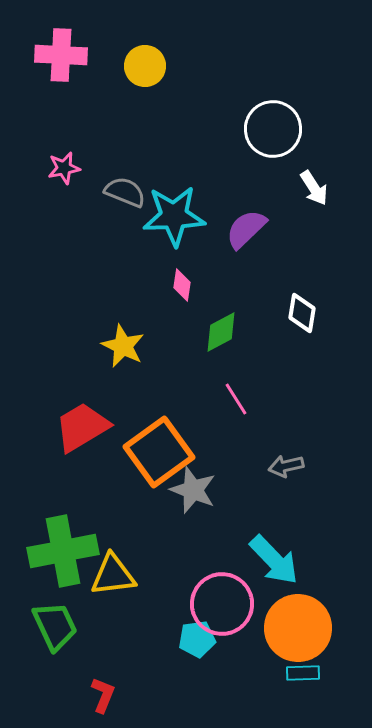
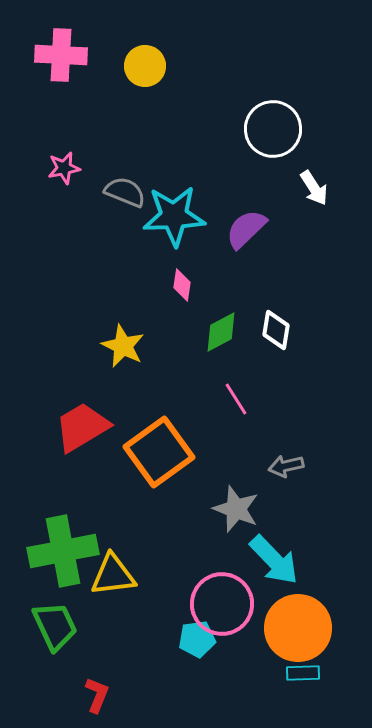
white diamond: moved 26 px left, 17 px down
gray star: moved 43 px right, 19 px down
red L-shape: moved 6 px left
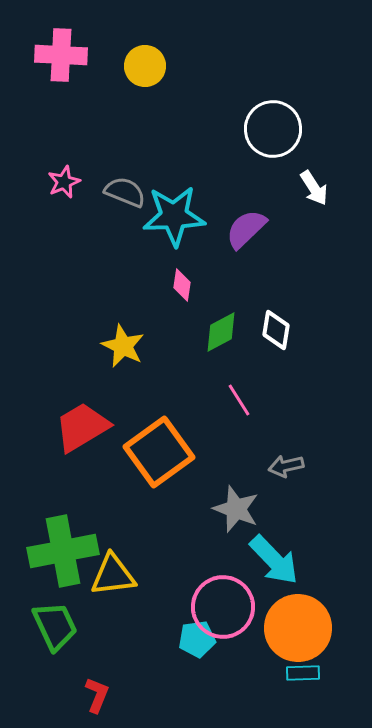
pink star: moved 14 px down; rotated 12 degrees counterclockwise
pink line: moved 3 px right, 1 px down
pink circle: moved 1 px right, 3 px down
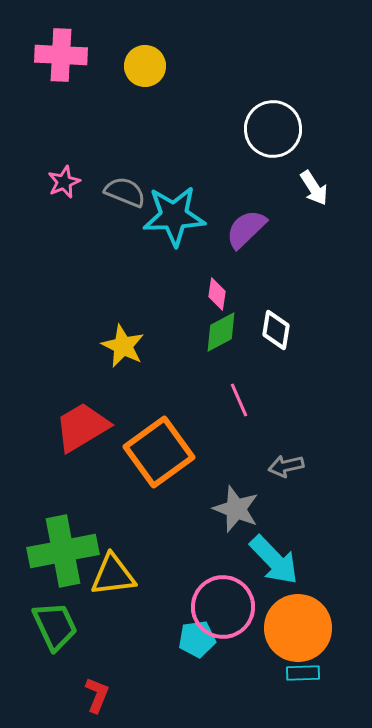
pink diamond: moved 35 px right, 9 px down
pink line: rotated 8 degrees clockwise
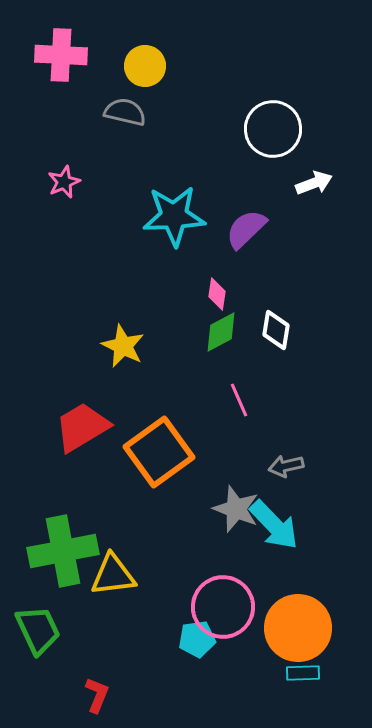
white arrow: moved 5 px up; rotated 78 degrees counterclockwise
gray semicircle: moved 80 px up; rotated 9 degrees counterclockwise
cyan arrow: moved 35 px up
green trapezoid: moved 17 px left, 4 px down
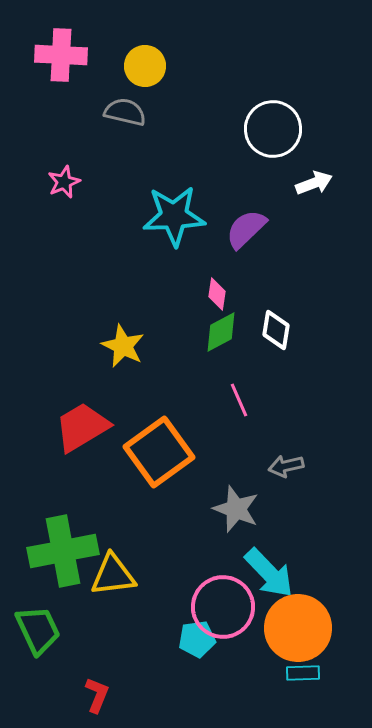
cyan arrow: moved 5 px left, 48 px down
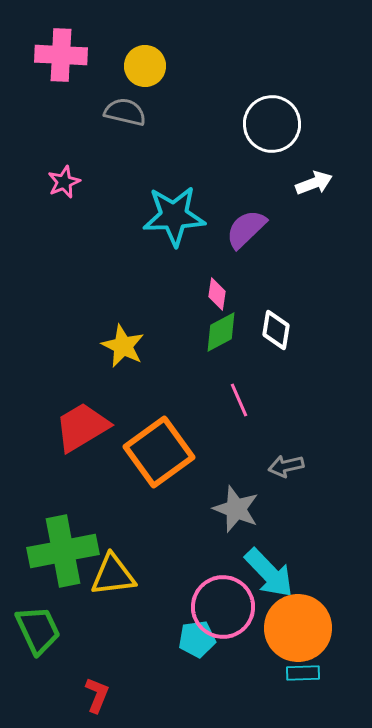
white circle: moved 1 px left, 5 px up
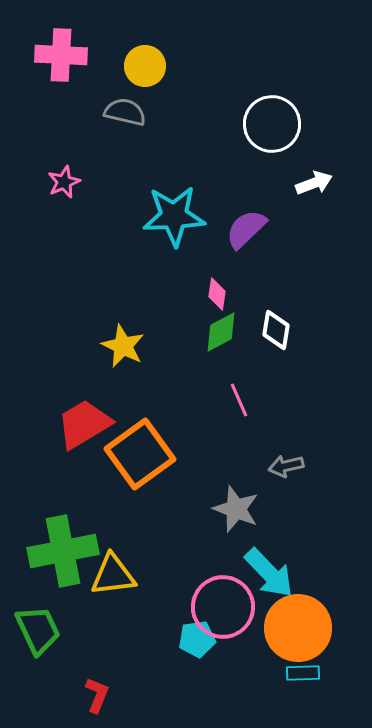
red trapezoid: moved 2 px right, 3 px up
orange square: moved 19 px left, 2 px down
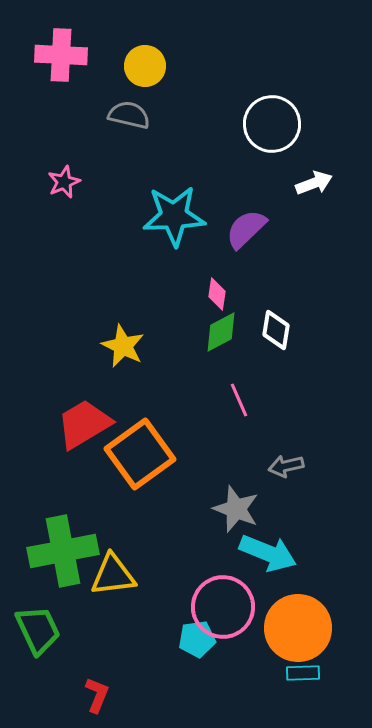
gray semicircle: moved 4 px right, 3 px down
cyan arrow: moved 1 px left, 20 px up; rotated 24 degrees counterclockwise
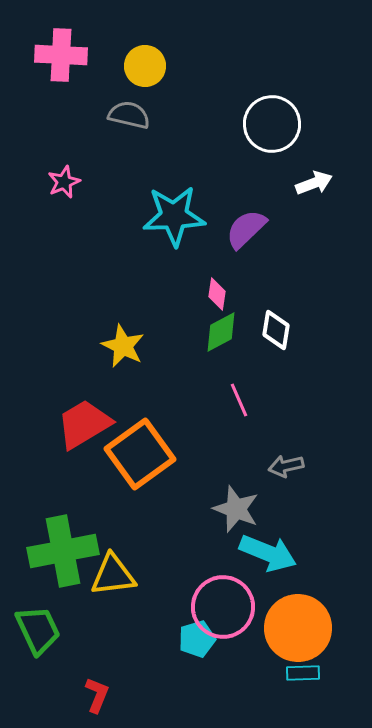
cyan pentagon: rotated 9 degrees counterclockwise
